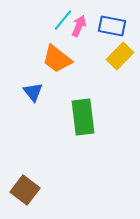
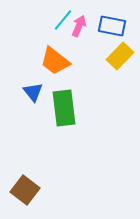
orange trapezoid: moved 2 px left, 2 px down
green rectangle: moved 19 px left, 9 px up
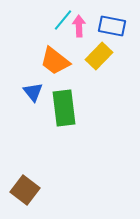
pink arrow: rotated 25 degrees counterclockwise
yellow rectangle: moved 21 px left
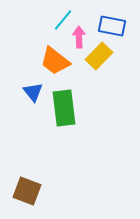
pink arrow: moved 11 px down
brown square: moved 2 px right, 1 px down; rotated 16 degrees counterclockwise
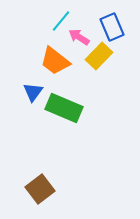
cyan line: moved 2 px left, 1 px down
blue rectangle: moved 1 px down; rotated 56 degrees clockwise
pink arrow: rotated 55 degrees counterclockwise
blue triangle: rotated 15 degrees clockwise
green rectangle: rotated 60 degrees counterclockwise
brown square: moved 13 px right, 2 px up; rotated 32 degrees clockwise
